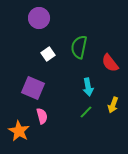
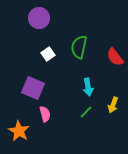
red semicircle: moved 5 px right, 6 px up
pink semicircle: moved 3 px right, 2 px up
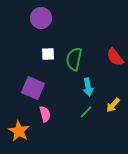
purple circle: moved 2 px right
green semicircle: moved 5 px left, 12 px down
white square: rotated 32 degrees clockwise
yellow arrow: rotated 21 degrees clockwise
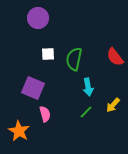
purple circle: moved 3 px left
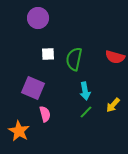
red semicircle: rotated 36 degrees counterclockwise
cyan arrow: moved 3 px left, 4 px down
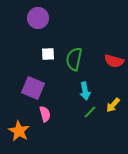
red semicircle: moved 1 px left, 4 px down
green line: moved 4 px right
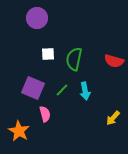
purple circle: moved 1 px left
yellow arrow: moved 13 px down
green line: moved 28 px left, 22 px up
